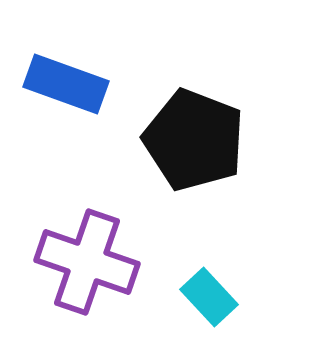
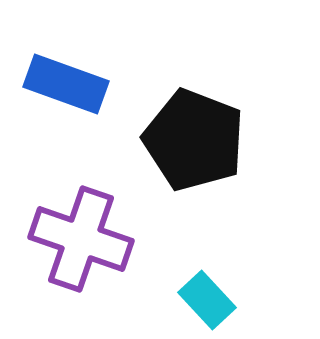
purple cross: moved 6 px left, 23 px up
cyan rectangle: moved 2 px left, 3 px down
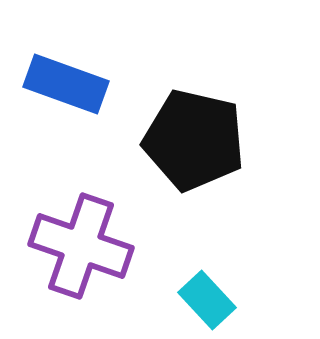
black pentagon: rotated 8 degrees counterclockwise
purple cross: moved 7 px down
